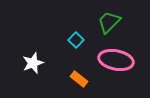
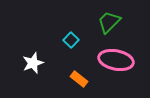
cyan square: moved 5 px left
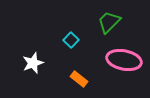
pink ellipse: moved 8 px right
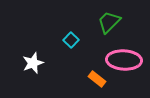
pink ellipse: rotated 8 degrees counterclockwise
orange rectangle: moved 18 px right
